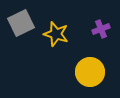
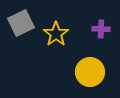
purple cross: rotated 24 degrees clockwise
yellow star: rotated 20 degrees clockwise
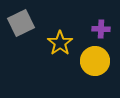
yellow star: moved 4 px right, 9 px down
yellow circle: moved 5 px right, 11 px up
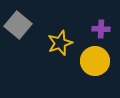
gray square: moved 3 px left, 2 px down; rotated 24 degrees counterclockwise
yellow star: rotated 15 degrees clockwise
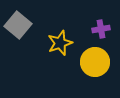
purple cross: rotated 12 degrees counterclockwise
yellow circle: moved 1 px down
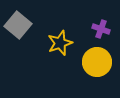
purple cross: rotated 30 degrees clockwise
yellow circle: moved 2 px right
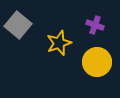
purple cross: moved 6 px left, 4 px up
yellow star: moved 1 px left
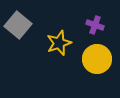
yellow circle: moved 3 px up
